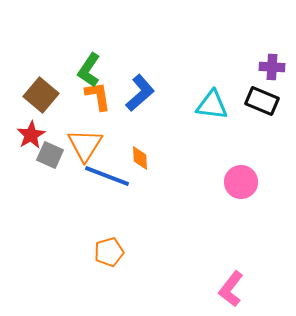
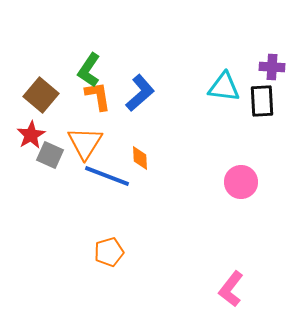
black rectangle: rotated 64 degrees clockwise
cyan triangle: moved 12 px right, 18 px up
orange triangle: moved 2 px up
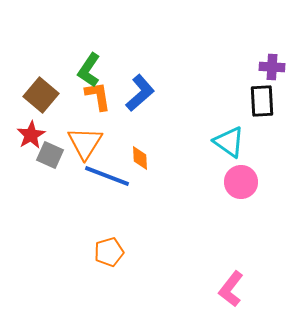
cyan triangle: moved 5 px right, 55 px down; rotated 28 degrees clockwise
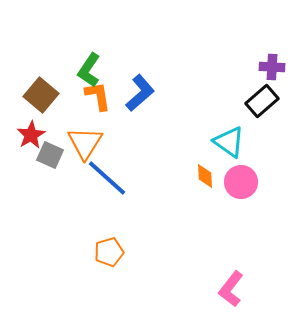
black rectangle: rotated 52 degrees clockwise
orange diamond: moved 65 px right, 18 px down
blue line: moved 2 px down; rotated 21 degrees clockwise
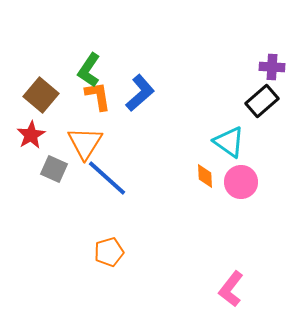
gray square: moved 4 px right, 14 px down
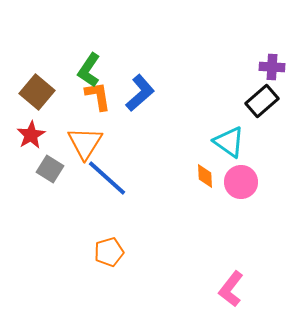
brown square: moved 4 px left, 3 px up
gray square: moved 4 px left; rotated 8 degrees clockwise
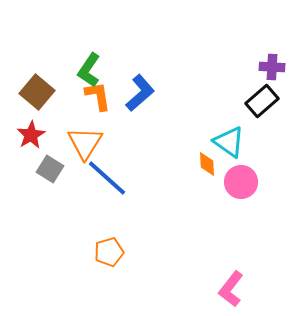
orange diamond: moved 2 px right, 12 px up
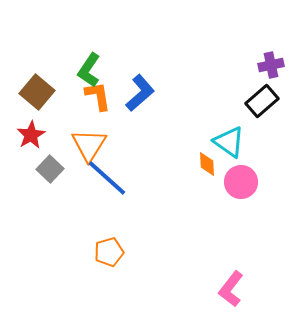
purple cross: moved 1 px left, 2 px up; rotated 15 degrees counterclockwise
orange triangle: moved 4 px right, 2 px down
gray square: rotated 12 degrees clockwise
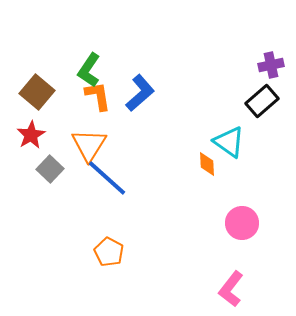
pink circle: moved 1 px right, 41 px down
orange pentagon: rotated 28 degrees counterclockwise
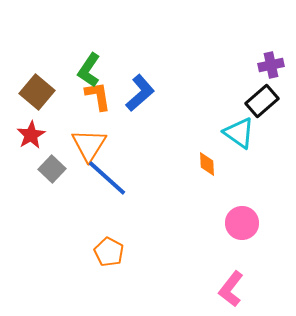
cyan triangle: moved 10 px right, 9 px up
gray square: moved 2 px right
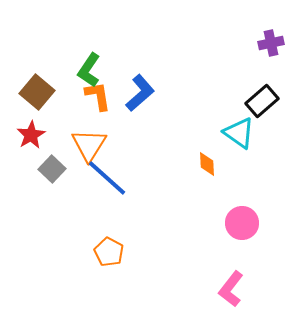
purple cross: moved 22 px up
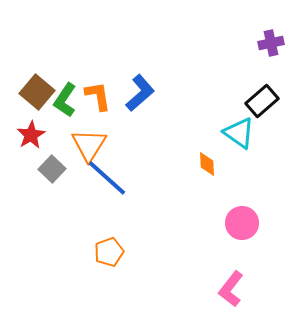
green L-shape: moved 24 px left, 30 px down
orange pentagon: rotated 24 degrees clockwise
